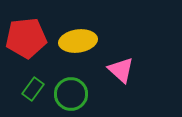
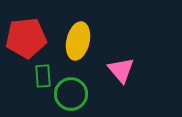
yellow ellipse: rotated 69 degrees counterclockwise
pink triangle: rotated 8 degrees clockwise
green rectangle: moved 10 px right, 13 px up; rotated 40 degrees counterclockwise
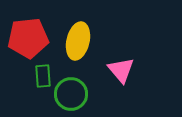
red pentagon: moved 2 px right
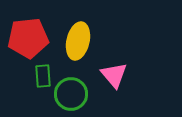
pink triangle: moved 7 px left, 5 px down
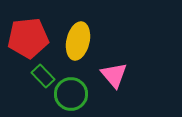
green rectangle: rotated 40 degrees counterclockwise
